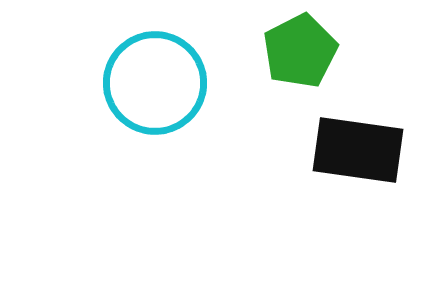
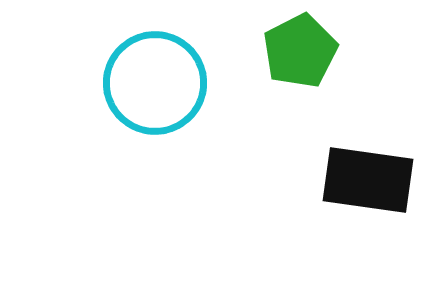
black rectangle: moved 10 px right, 30 px down
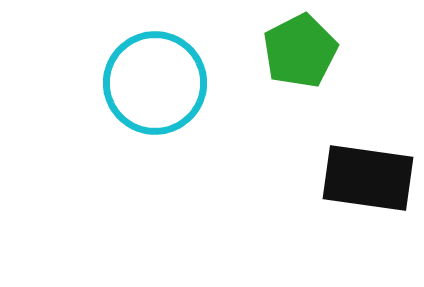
black rectangle: moved 2 px up
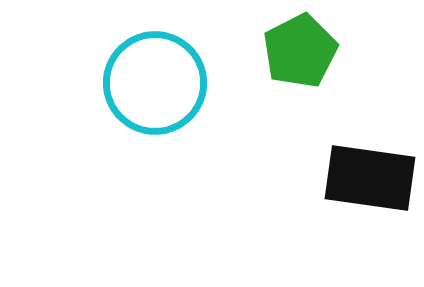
black rectangle: moved 2 px right
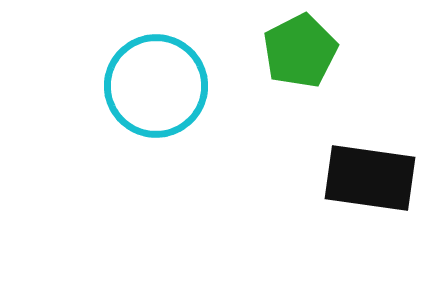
cyan circle: moved 1 px right, 3 px down
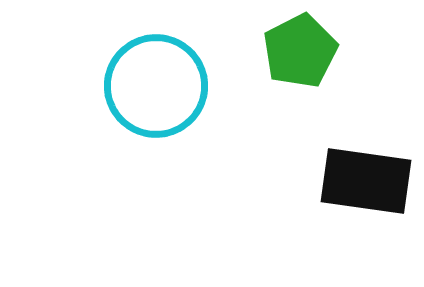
black rectangle: moved 4 px left, 3 px down
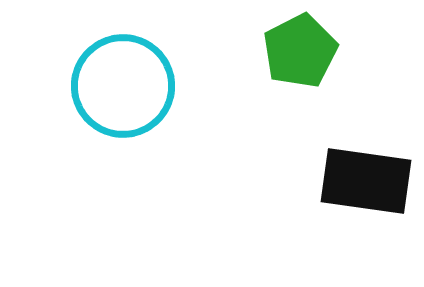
cyan circle: moved 33 px left
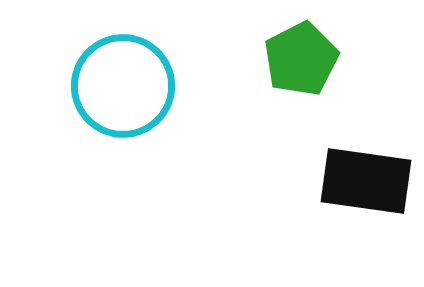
green pentagon: moved 1 px right, 8 px down
